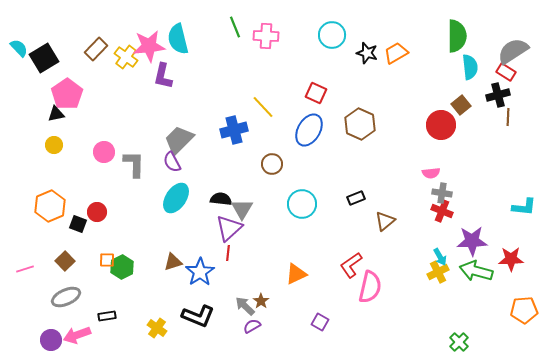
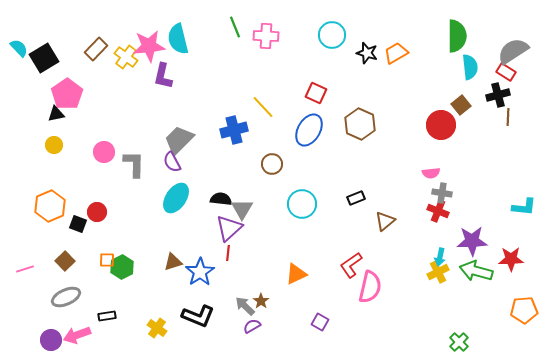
red cross at (442, 211): moved 4 px left
cyan arrow at (440, 257): rotated 42 degrees clockwise
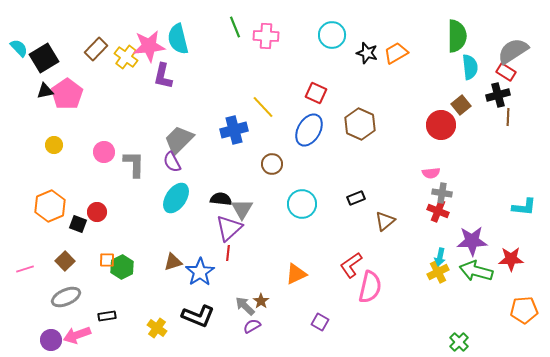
black triangle at (56, 114): moved 11 px left, 23 px up
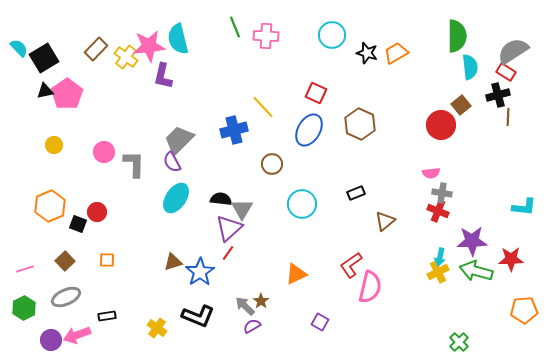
black rectangle at (356, 198): moved 5 px up
red line at (228, 253): rotated 28 degrees clockwise
green hexagon at (122, 267): moved 98 px left, 41 px down
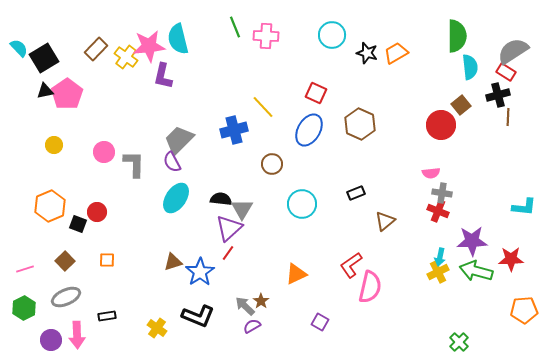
pink arrow at (77, 335): rotated 72 degrees counterclockwise
